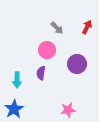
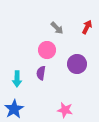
cyan arrow: moved 1 px up
pink star: moved 3 px left; rotated 21 degrees clockwise
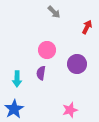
gray arrow: moved 3 px left, 16 px up
pink star: moved 5 px right; rotated 28 degrees counterclockwise
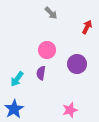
gray arrow: moved 3 px left, 1 px down
cyan arrow: rotated 35 degrees clockwise
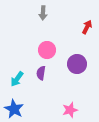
gray arrow: moved 8 px left; rotated 48 degrees clockwise
blue star: rotated 12 degrees counterclockwise
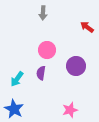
red arrow: rotated 80 degrees counterclockwise
purple circle: moved 1 px left, 2 px down
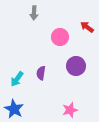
gray arrow: moved 9 px left
pink circle: moved 13 px right, 13 px up
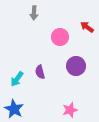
purple semicircle: moved 1 px left, 1 px up; rotated 24 degrees counterclockwise
